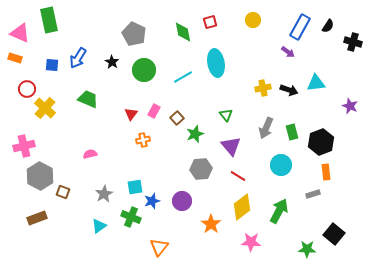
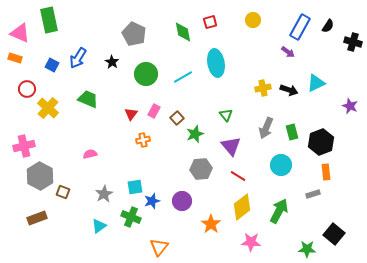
blue square at (52, 65): rotated 24 degrees clockwise
green circle at (144, 70): moved 2 px right, 4 px down
cyan triangle at (316, 83): rotated 18 degrees counterclockwise
yellow cross at (45, 108): moved 3 px right
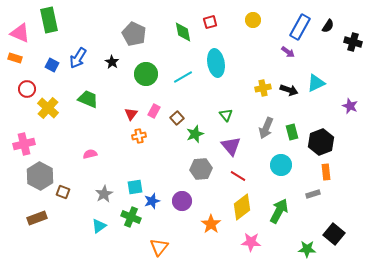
orange cross at (143, 140): moved 4 px left, 4 px up
pink cross at (24, 146): moved 2 px up
